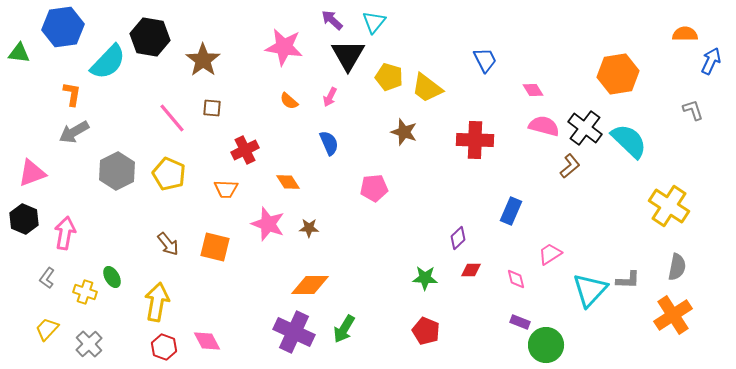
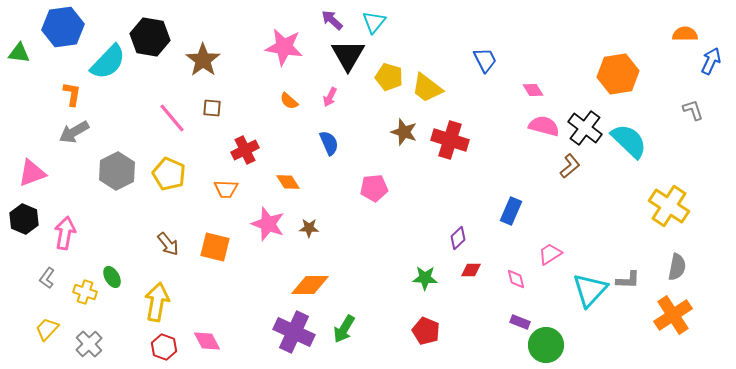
red cross at (475, 140): moved 25 px left; rotated 15 degrees clockwise
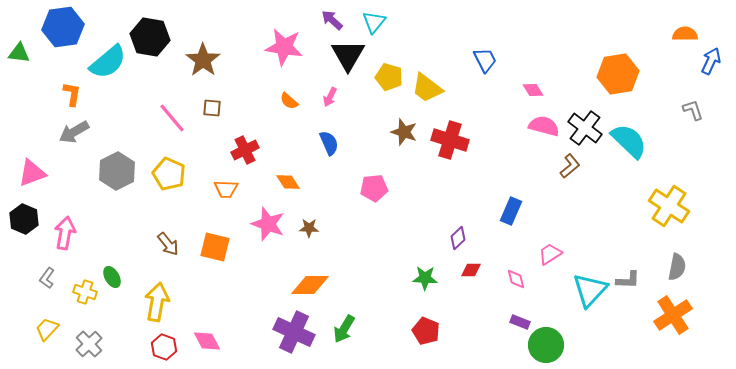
cyan semicircle at (108, 62): rotated 6 degrees clockwise
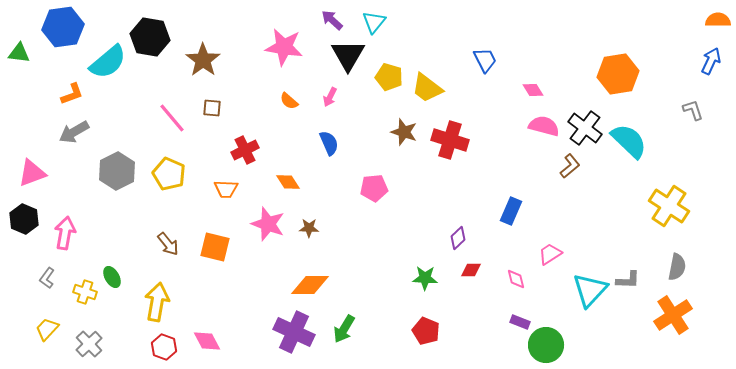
orange semicircle at (685, 34): moved 33 px right, 14 px up
orange L-shape at (72, 94): rotated 60 degrees clockwise
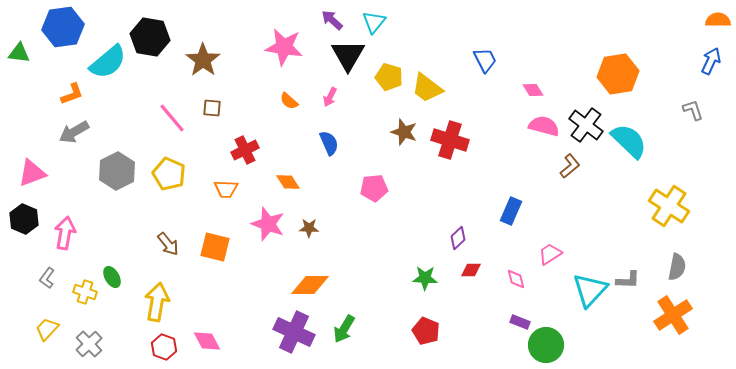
black cross at (585, 128): moved 1 px right, 3 px up
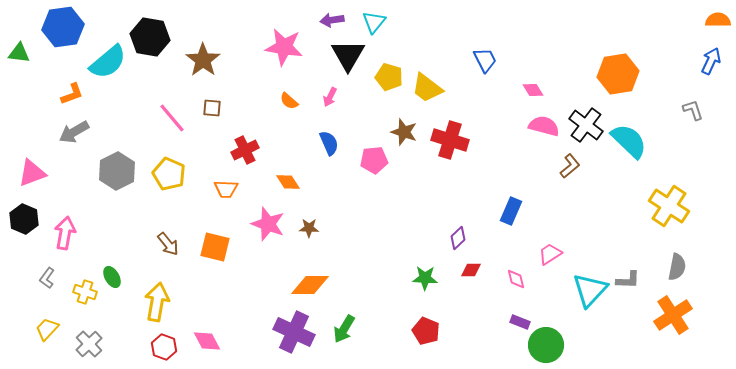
purple arrow at (332, 20): rotated 50 degrees counterclockwise
pink pentagon at (374, 188): moved 28 px up
